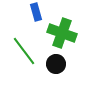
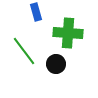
green cross: moved 6 px right; rotated 16 degrees counterclockwise
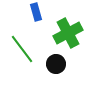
green cross: rotated 32 degrees counterclockwise
green line: moved 2 px left, 2 px up
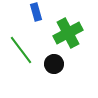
green line: moved 1 px left, 1 px down
black circle: moved 2 px left
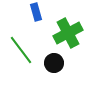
black circle: moved 1 px up
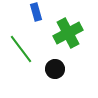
green line: moved 1 px up
black circle: moved 1 px right, 6 px down
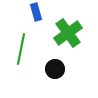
green cross: rotated 8 degrees counterclockwise
green line: rotated 48 degrees clockwise
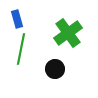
blue rectangle: moved 19 px left, 7 px down
